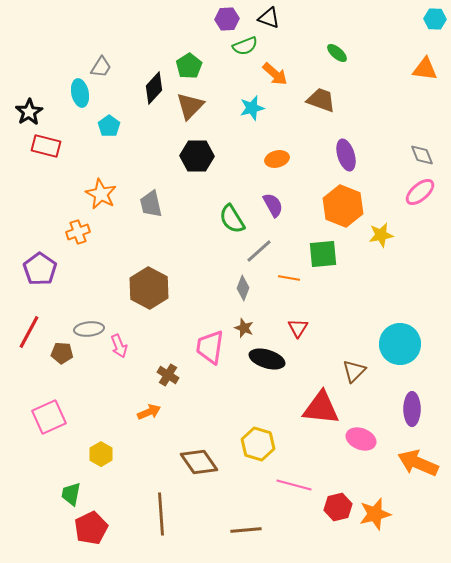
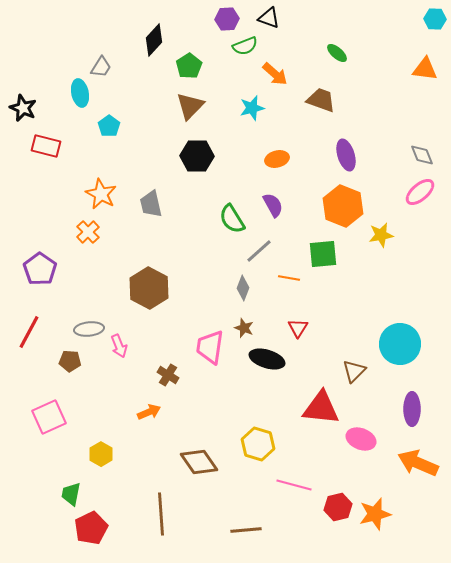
black diamond at (154, 88): moved 48 px up
black star at (29, 112): moved 6 px left, 4 px up; rotated 16 degrees counterclockwise
orange cross at (78, 232): moved 10 px right; rotated 25 degrees counterclockwise
brown pentagon at (62, 353): moved 8 px right, 8 px down
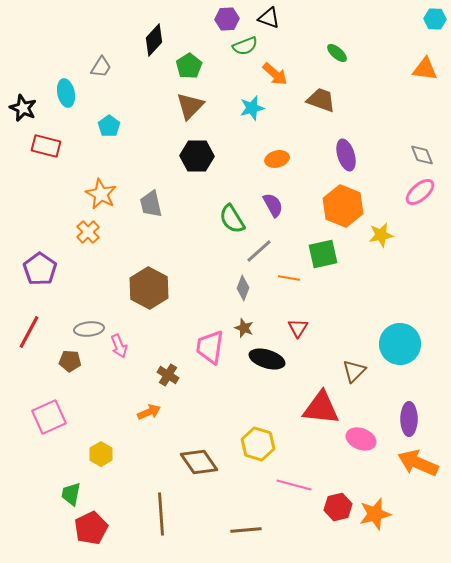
cyan ellipse at (80, 93): moved 14 px left
green square at (323, 254): rotated 8 degrees counterclockwise
purple ellipse at (412, 409): moved 3 px left, 10 px down
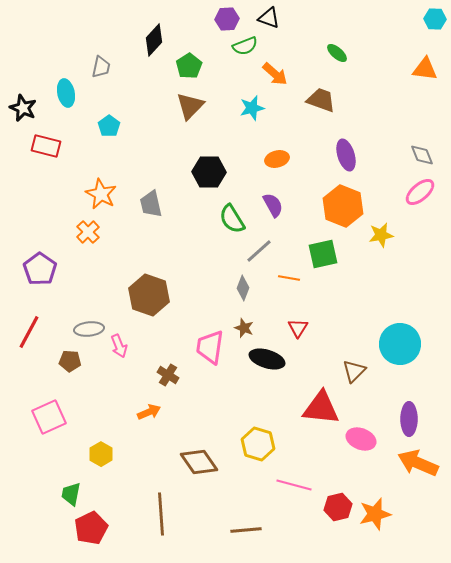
gray trapezoid at (101, 67): rotated 20 degrees counterclockwise
black hexagon at (197, 156): moved 12 px right, 16 px down
brown hexagon at (149, 288): moved 7 px down; rotated 9 degrees counterclockwise
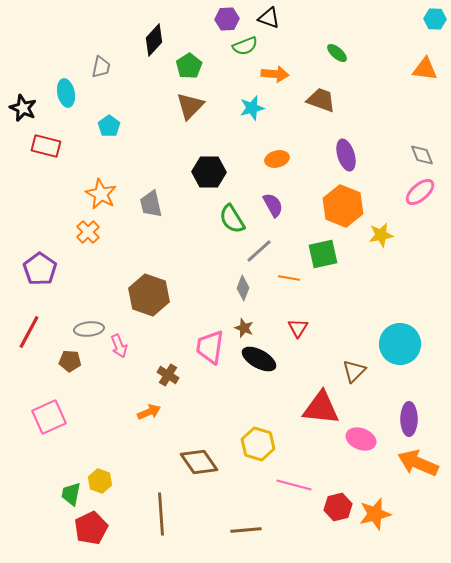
orange arrow at (275, 74): rotated 36 degrees counterclockwise
black ellipse at (267, 359): moved 8 px left; rotated 12 degrees clockwise
yellow hexagon at (101, 454): moved 1 px left, 27 px down; rotated 10 degrees counterclockwise
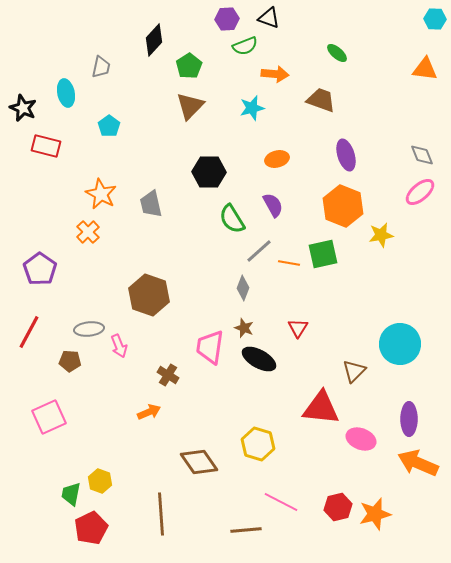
orange line at (289, 278): moved 15 px up
pink line at (294, 485): moved 13 px left, 17 px down; rotated 12 degrees clockwise
